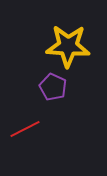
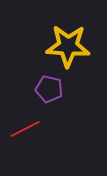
purple pentagon: moved 4 px left, 2 px down; rotated 12 degrees counterclockwise
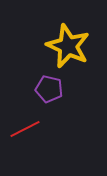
yellow star: rotated 21 degrees clockwise
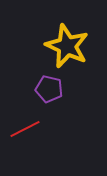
yellow star: moved 1 px left
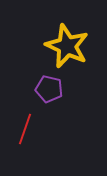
red line: rotated 44 degrees counterclockwise
